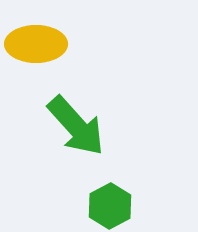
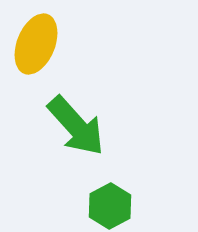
yellow ellipse: rotated 68 degrees counterclockwise
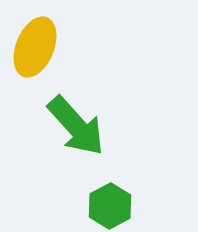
yellow ellipse: moved 1 px left, 3 px down
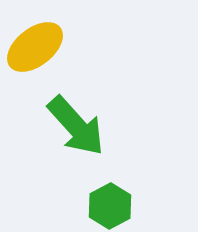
yellow ellipse: rotated 30 degrees clockwise
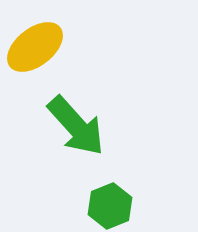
green hexagon: rotated 6 degrees clockwise
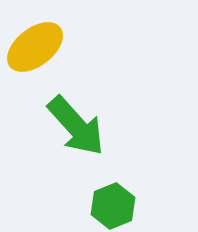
green hexagon: moved 3 px right
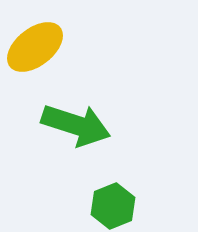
green arrow: moved 1 px up; rotated 30 degrees counterclockwise
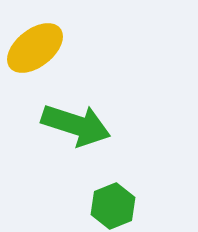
yellow ellipse: moved 1 px down
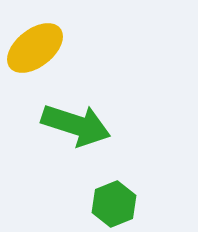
green hexagon: moved 1 px right, 2 px up
